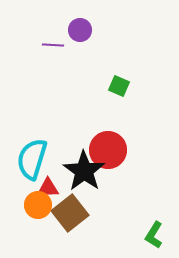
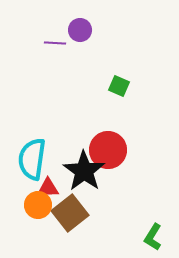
purple line: moved 2 px right, 2 px up
cyan semicircle: rotated 9 degrees counterclockwise
green L-shape: moved 1 px left, 2 px down
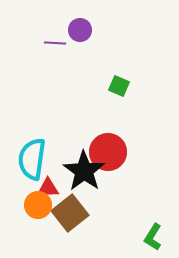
red circle: moved 2 px down
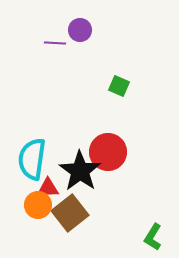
black star: moved 4 px left
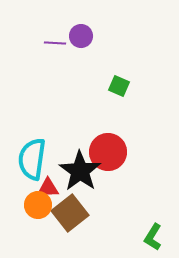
purple circle: moved 1 px right, 6 px down
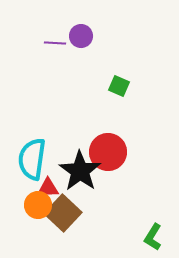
brown square: moved 7 px left; rotated 9 degrees counterclockwise
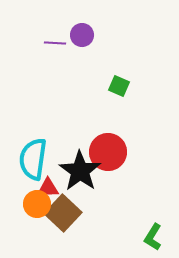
purple circle: moved 1 px right, 1 px up
cyan semicircle: moved 1 px right
orange circle: moved 1 px left, 1 px up
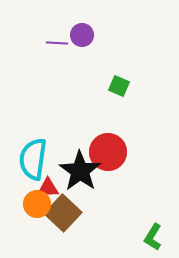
purple line: moved 2 px right
